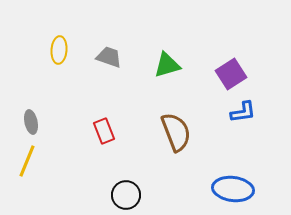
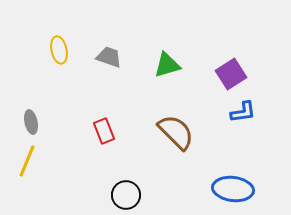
yellow ellipse: rotated 16 degrees counterclockwise
brown semicircle: rotated 24 degrees counterclockwise
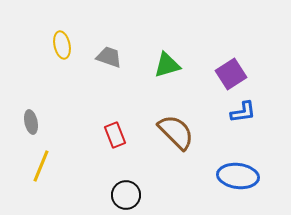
yellow ellipse: moved 3 px right, 5 px up
red rectangle: moved 11 px right, 4 px down
yellow line: moved 14 px right, 5 px down
blue ellipse: moved 5 px right, 13 px up
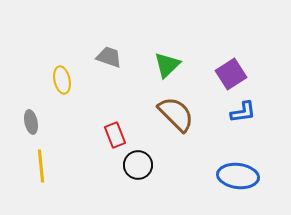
yellow ellipse: moved 35 px down
green triangle: rotated 28 degrees counterclockwise
brown semicircle: moved 18 px up
yellow line: rotated 28 degrees counterclockwise
black circle: moved 12 px right, 30 px up
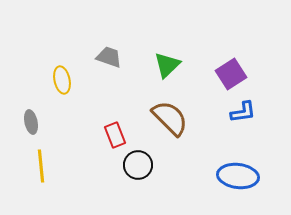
brown semicircle: moved 6 px left, 4 px down
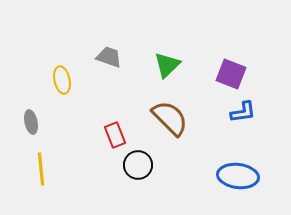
purple square: rotated 36 degrees counterclockwise
yellow line: moved 3 px down
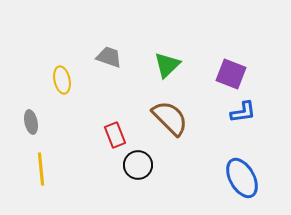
blue ellipse: moved 4 px right, 2 px down; rotated 54 degrees clockwise
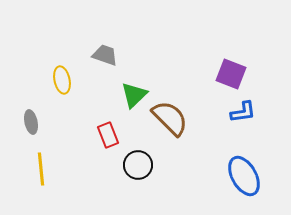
gray trapezoid: moved 4 px left, 2 px up
green triangle: moved 33 px left, 30 px down
red rectangle: moved 7 px left
blue ellipse: moved 2 px right, 2 px up
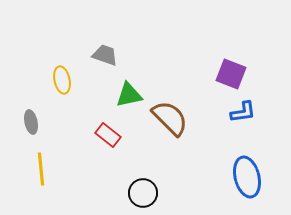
green triangle: moved 5 px left; rotated 32 degrees clockwise
red rectangle: rotated 30 degrees counterclockwise
black circle: moved 5 px right, 28 px down
blue ellipse: moved 3 px right, 1 px down; rotated 15 degrees clockwise
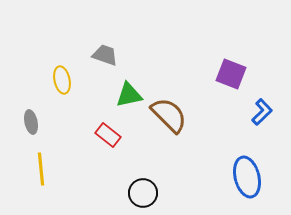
blue L-shape: moved 19 px right; rotated 36 degrees counterclockwise
brown semicircle: moved 1 px left, 3 px up
